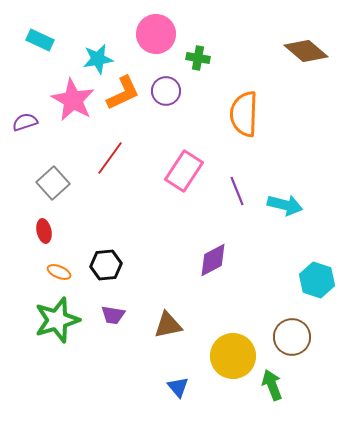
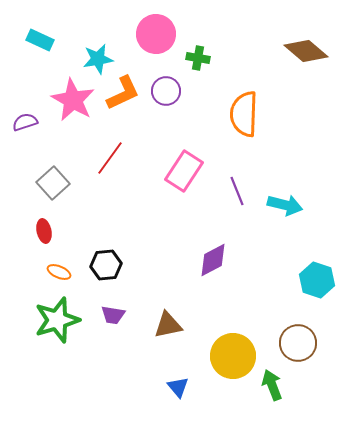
brown circle: moved 6 px right, 6 px down
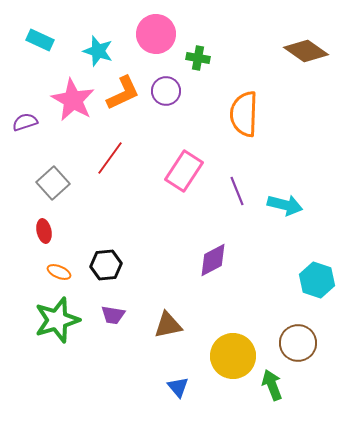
brown diamond: rotated 6 degrees counterclockwise
cyan star: moved 8 px up; rotated 28 degrees clockwise
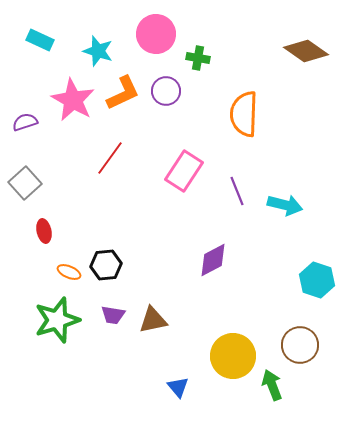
gray square: moved 28 px left
orange ellipse: moved 10 px right
brown triangle: moved 15 px left, 5 px up
brown circle: moved 2 px right, 2 px down
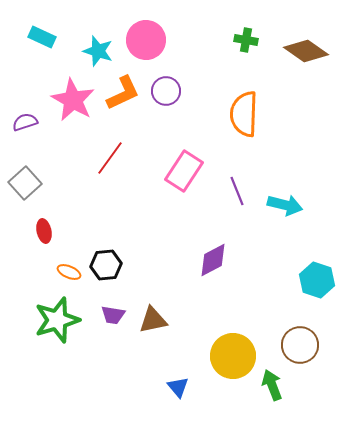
pink circle: moved 10 px left, 6 px down
cyan rectangle: moved 2 px right, 3 px up
green cross: moved 48 px right, 18 px up
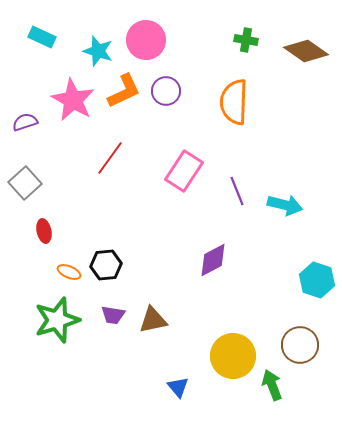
orange L-shape: moved 1 px right, 2 px up
orange semicircle: moved 10 px left, 12 px up
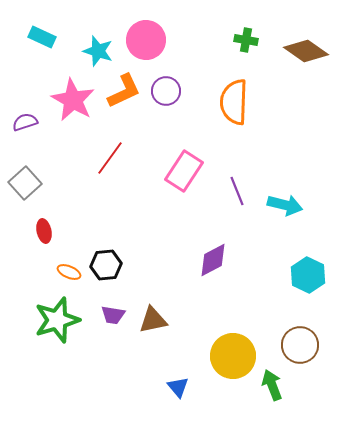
cyan hexagon: moved 9 px left, 5 px up; rotated 8 degrees clockwise
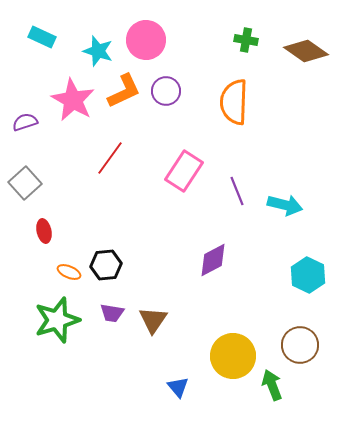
purple trapezoid: moved 1 px left, 2 px up
brown triangle: rotated 44 degrees counterclockwise
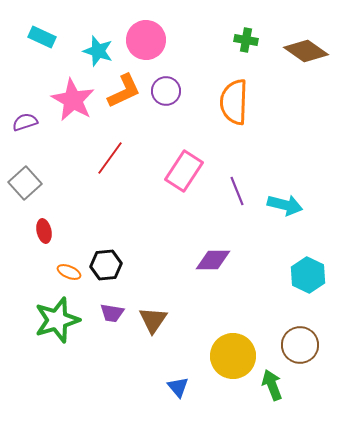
purple diamond: rotated 27 degrees clockwise
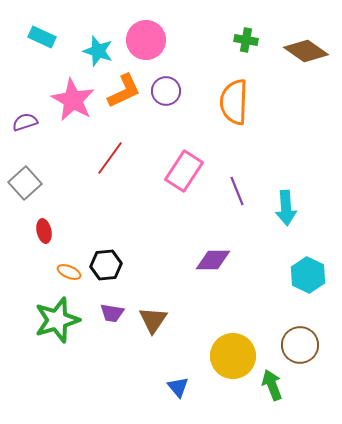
cyan arrow: moved 1 px right, 3 px down; rotated 72 degrees clockwise
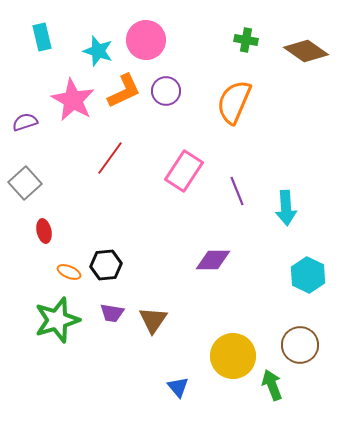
cyan rectangle: rotated 52 degrees clockwise
orange semicircle: rotated 21 degrees clockwise
